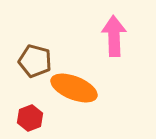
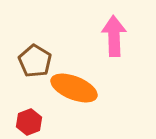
brown pentagon: rotated 16 degrees clockwise
red hexagon: moved 1 px left, 4 px down
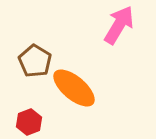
pink arrow: moved 5 px right, 11 px up; rotated 33 degrees clockwise
orange ellipse: rotated 18 degrees clockwise
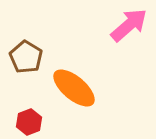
pink arrow: moved 10 px right; rotated 18 degrees clockwise
brown pentagon: moved 9 px left, 4 px up
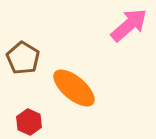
brown pentagon: moved 3 px left, 1 px down
red hexagon: rotated 15 degrees counterclockwise
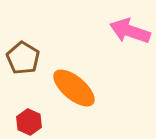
pink arrow: moved 1 px right, 6 px down; rotated 120 degrees counterclockwise
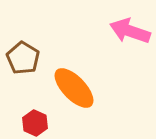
orange ellipse: rotated 6 degrees clockwise
red hexagon: moved 6 px right, 1 px down
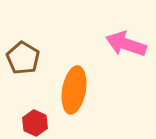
pink arrow: moved 4 px left, 13 px down
orange ellipse: moved 2 px down; rotated 54 degrees clockwise
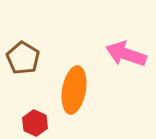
pink arrow: moved 10 px down
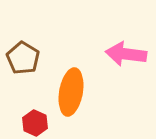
pink arrow: rotated 12 degrees counterclockwise
orange ellipse: moved 3 px left, 2 px down
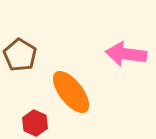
brown pentagon: moved 3 px left, 3 px up
orange ellipse: rotated 48 degrees counterclockwise
